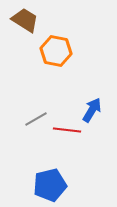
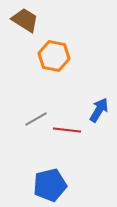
orange hexagon: moved 2 px left, 5 px down
blue arrow: moved 7 px right
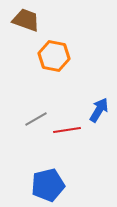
brown trapezoid: moved 1 px right; rotated 12 degrees counterclockwise
red line: rotated 16 degrees counterclockwise
blue pentagon: moved 2 px left
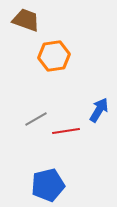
orange hexagon: rotated 20 degrees counterclockwise
red line: moved 1 px left, 1 px down
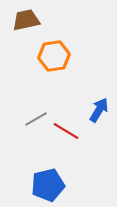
brown trapezoid: rotated 32 degrees counterclockwise
red line: rotated 40 degrees clockwise
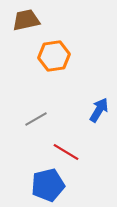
red line: moved 21 px down
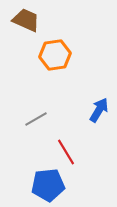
brown trapezoid: rotated 36 degrees clockwise
orange hexagon: moved 1 px right, 1 px up
red line: rotated 28 degrees clockwise
blue pentagon: rotated 8 degrees clockwise
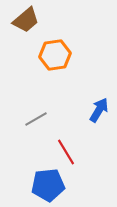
brown trapezoid: rotated 116 degrees clockwise
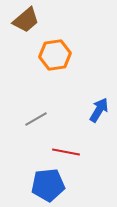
red line: rotated 48 degrees counterclockwise
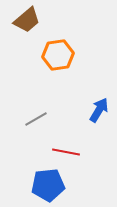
brown trapezoid: moved 1 px right
orange hexagon: moved 3 px right
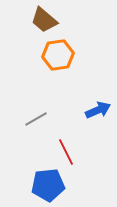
brown trapezoid: moved 17 px right; rotated 80 degrees clockwise
blue arrow: moved 1 px left; rotated 35 degrees clockwise
red line: rotated 52 degrees clockwise
